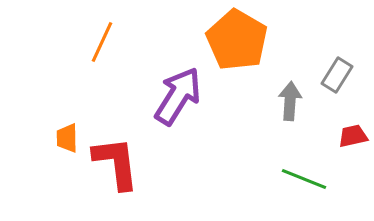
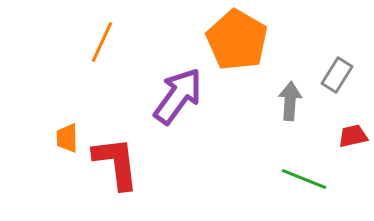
purple arrow: rotated 4 degrees clockwise
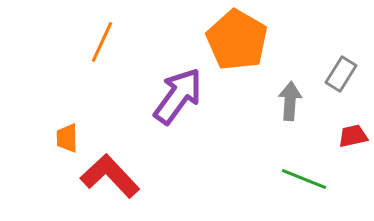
gray rectangle: moved 4 px right, 1 px up
red L-shape: moved 6 px left, 13 px down; rotated 36 degrees counterclockwise
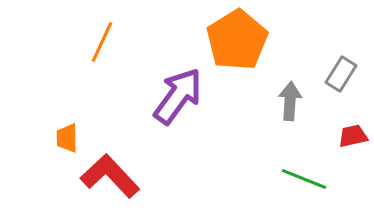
orange pentagon: rotated 10 degrees clockwise
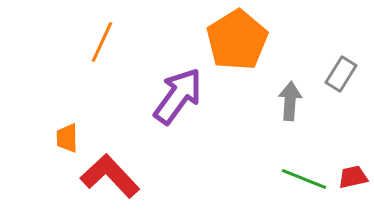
red trapezoid: moved 41 px down
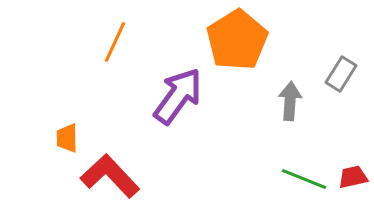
orange line: moved 13 px right
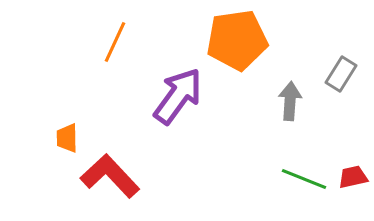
orange pentagon: rotated 24 degrees clockwise
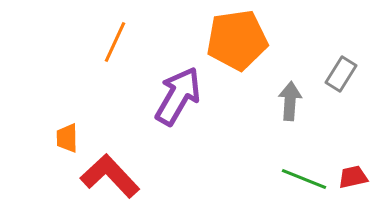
purple arrow: rotated 6 degrees counterclockwise
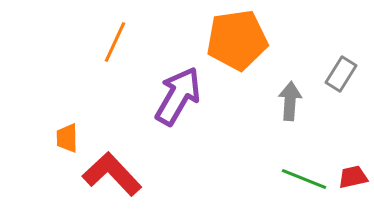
red L-shape: moved 2 px right, 2 px up
